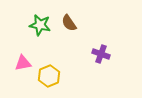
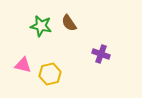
green star: moved 1 px right, 1 px down
pink triangle: moved 2 px down; rotated 24 degrees clockwise
yellow hexagon: moved 1 px right, 2 px up; rotated 10 degrees clockwise
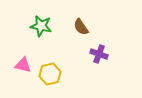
brown semicircle: moved 12 px right, 4 px down
purple cross: moved 2 px left
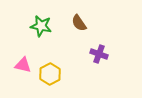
brown semicircle: moved 2 px left, 4 px up
yellow hexagon: rotated 15 degrees counterclockwise
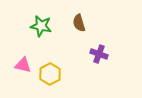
brown semicircle: rotated 18 degrees clockwise
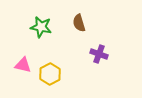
green star: moved 1 px down
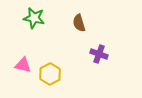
green star: moved 7 px left, 9 px up
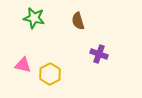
brown semicircle: moved 1 px left, 2 px up
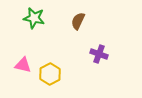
brown semicircle: rotated 42 degrees clockwise
